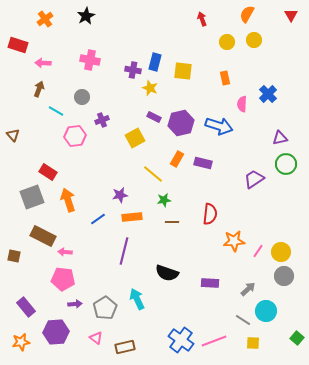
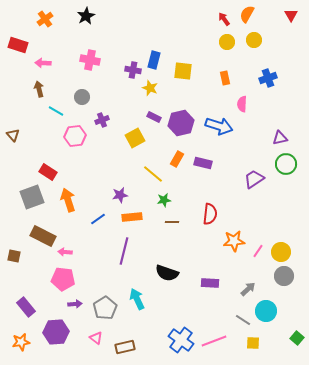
red arrow at (202, 19): moved 22 px right; rotated 16 degrees counterclockwise
blue rectangle at (155, 62): moved 1 px left, 2 px up
brown arrow at (39, 89): rotated 35 degrees counterclockwise
blue cross at (268, 94): moved 16 px up; rotated 24 degrees clockwise
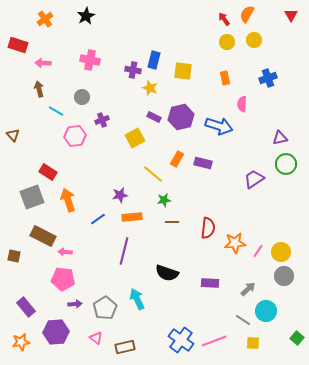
purple hexagon at (181, 123): moved 6 px up
red semicircle at (210, 214): moved 2 px left, 14 px down
orange star at (234, 241): moved 1 px right, 2 px down
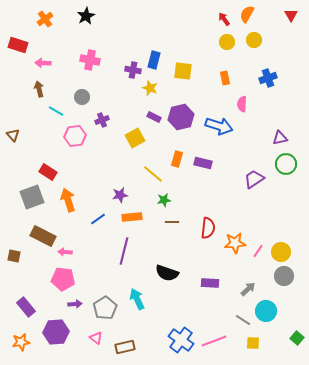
orange rectangle at (177, 159): rotated 14 degrees counterclockwise
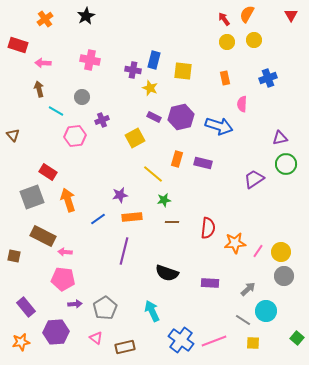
cyan arrow at (137, 299): moved 15 px right, 12 px down
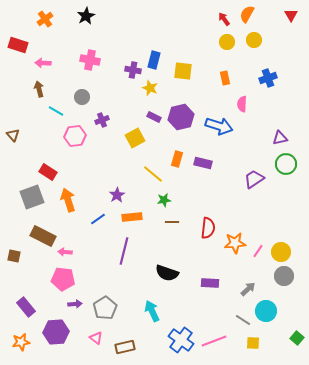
purple star at (120, 195): moved 3 px left; rotated 21 degrees counterclockwise
